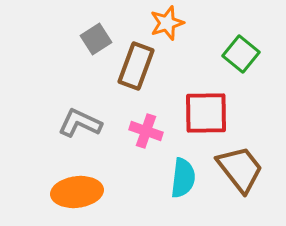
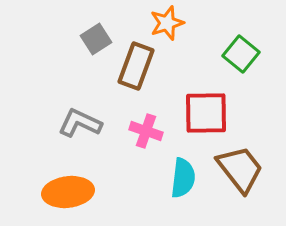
orange ellipse: moved 9 px left
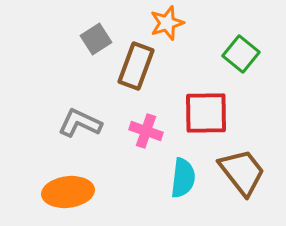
brown trapezoid: moved 2 px right, 3 px down
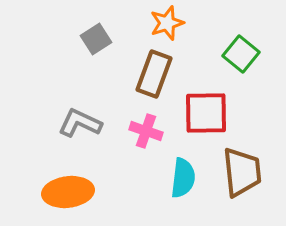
brown rectangle: moved 18 px right, 8 px down
brown trapezoid: rotated 32 degrees clockwise
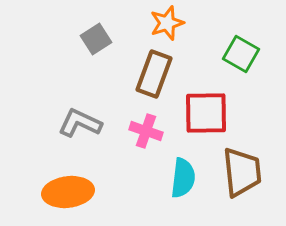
green square: rotated 9 degrees counterclockwise
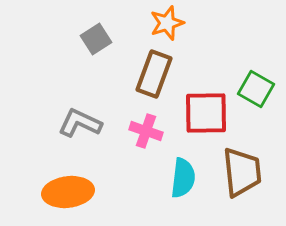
green square: moved 15 px right, 35 px down
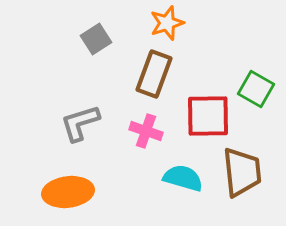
red square: moved 2 px right, 3 px down
gray L-shape: rotated 42 degrees counterclockwise
cyan semicircle: rotated 81 degrees counterclockwise
